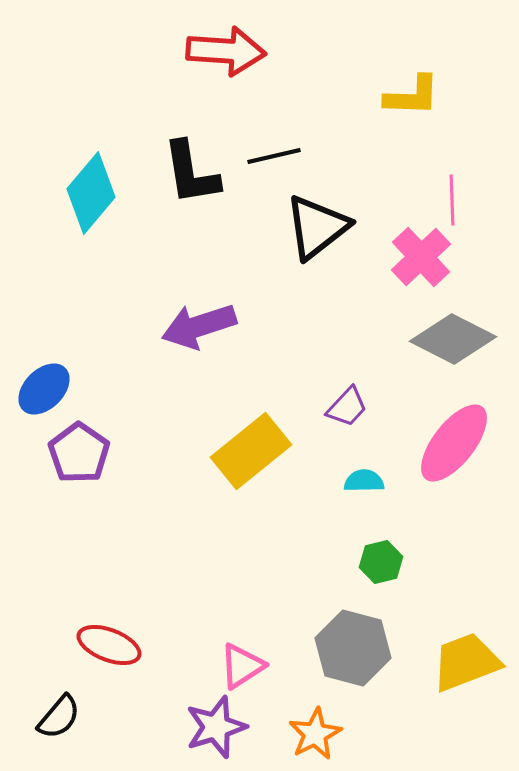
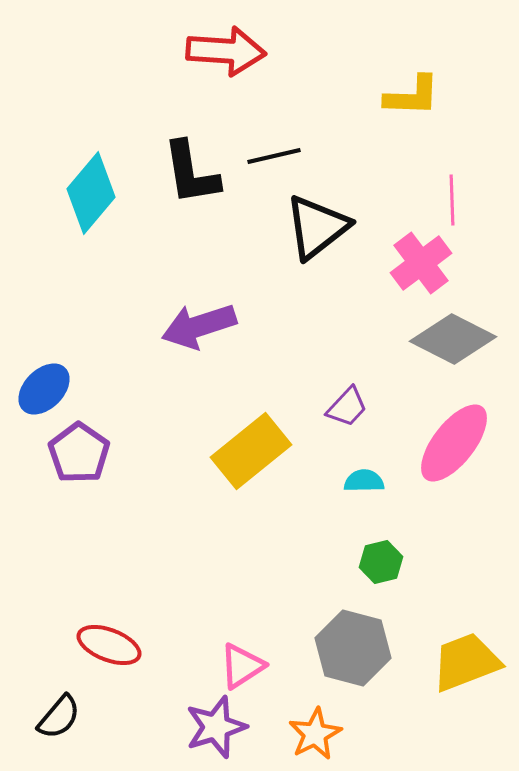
pink cross: moved 6 px down; rotated 6 degrees clockwise
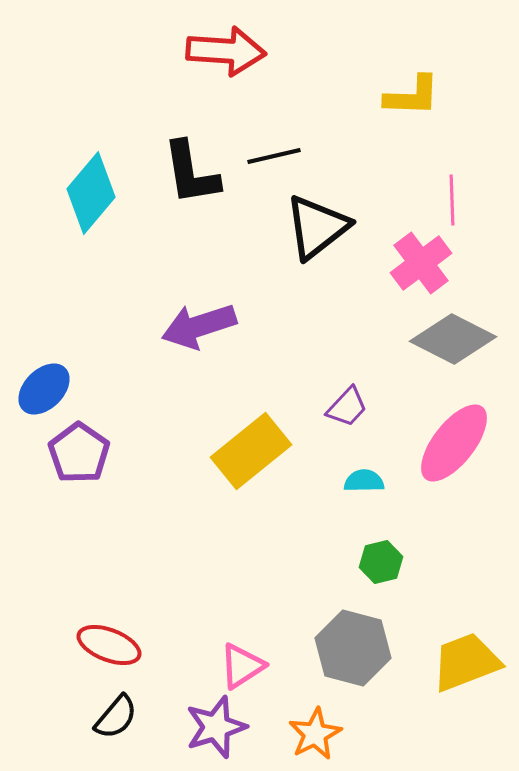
black semicircle: moved 57 px right
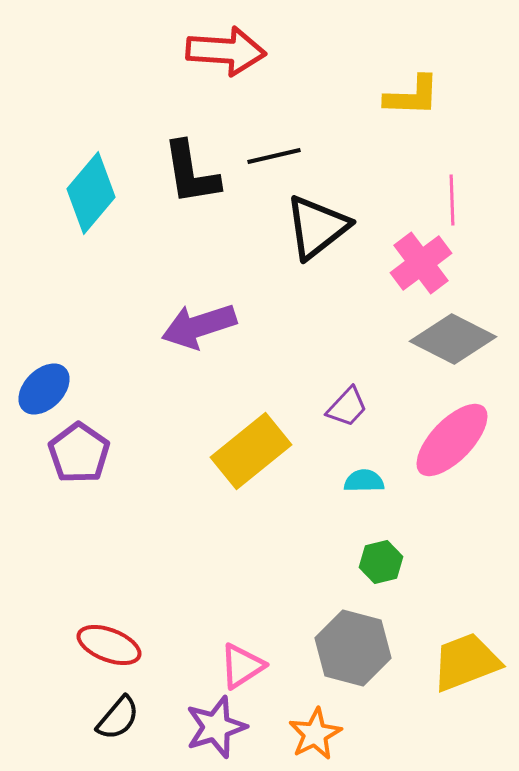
pink ellipse: moved 2 px left, 3 px up; rotated 6 degrees clockwise
black semicircle: moved 2 px right, 1 px down
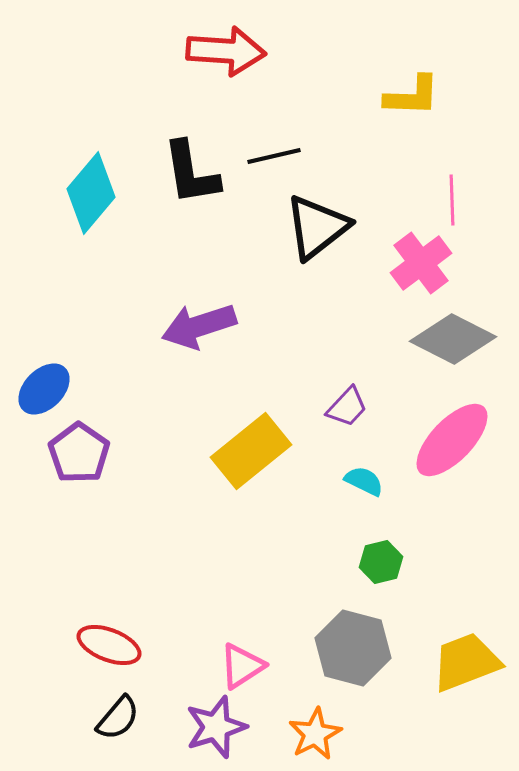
cyan semicircle: rotated 27 degrees clockwise
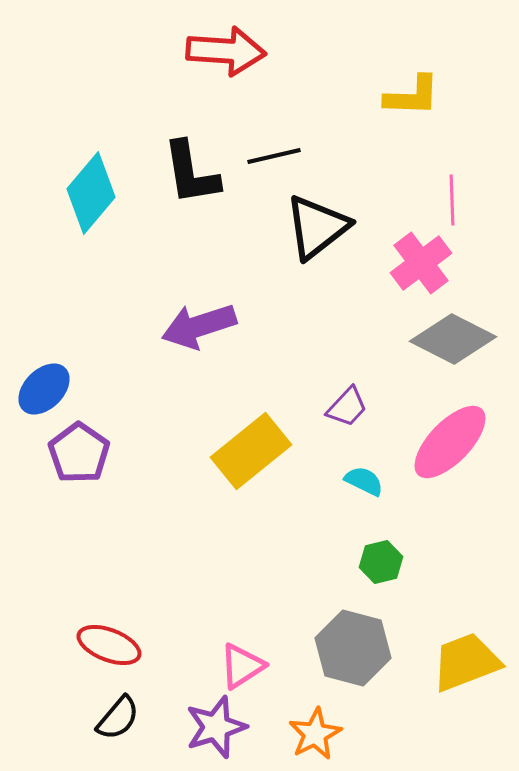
pink ellipse: moved 2 px left, 2 px down
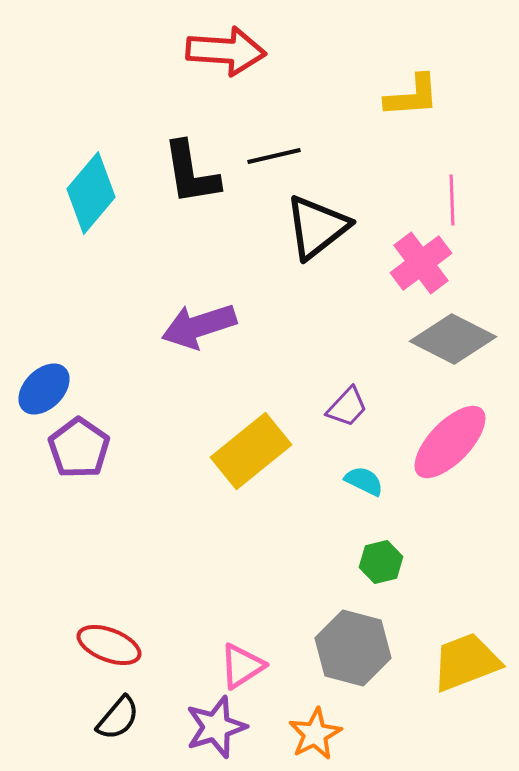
yellow L-shape: rotated 6 degrees counterclockwise
purple pentagon: moved 5 px up
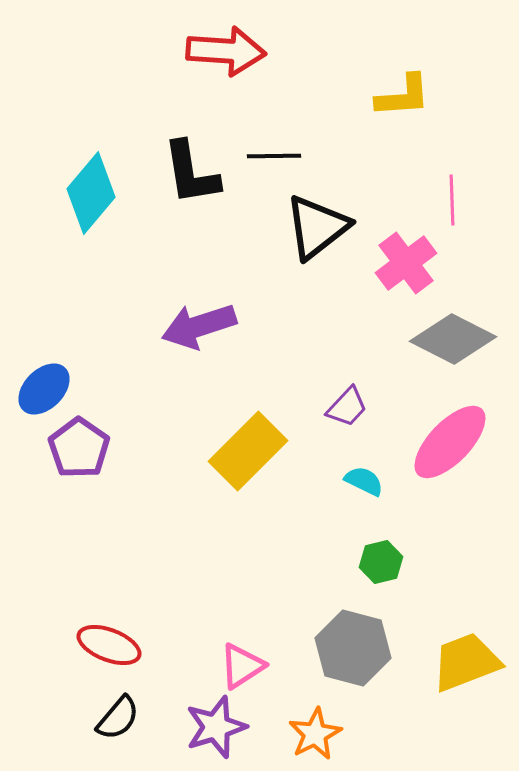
yellow L-shape: moved 9 px left
black line: rotated 12 degrees clockwise
pink cross: moved 15 px left
yellow rectangle: moved 3 px left; rotated 6 degrees counterclockwise
